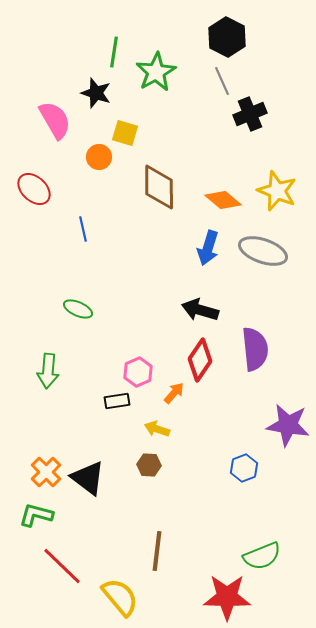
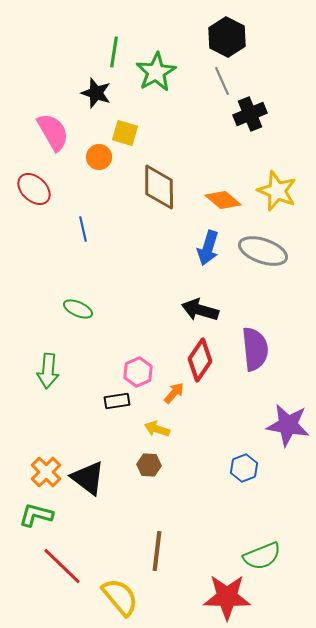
pink semicircle: moved 2 px left, 12 px down
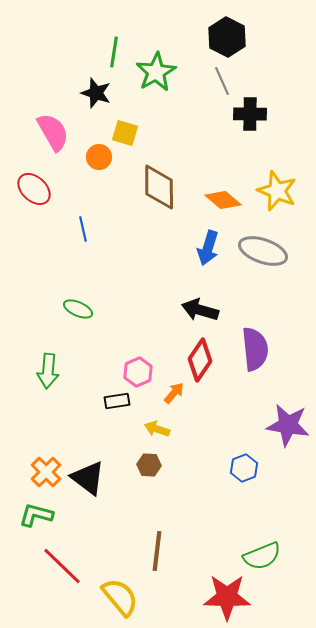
black cross: rotated 24 degrees clockwise
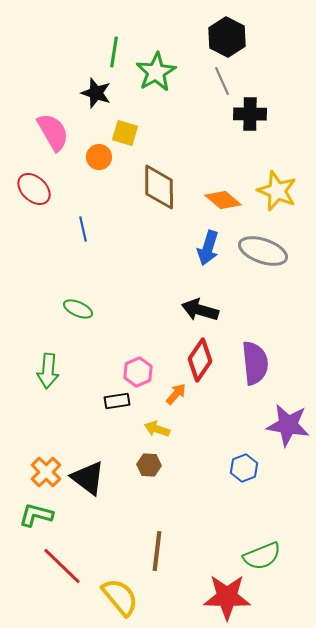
purple semicircle: moved 14 px down
orange arrow: moved 2 px right, 1 px down
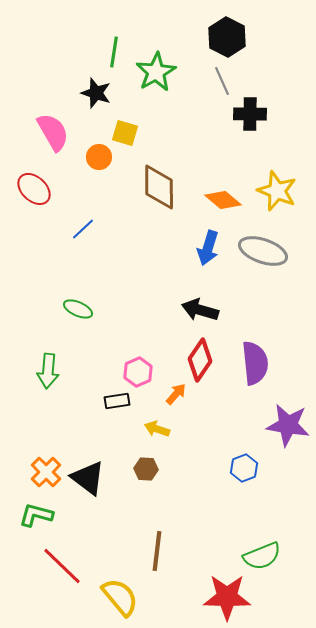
blue line: rotated 60 degrees clockwise
brown hexagon: moved 3 px left, 4 px down
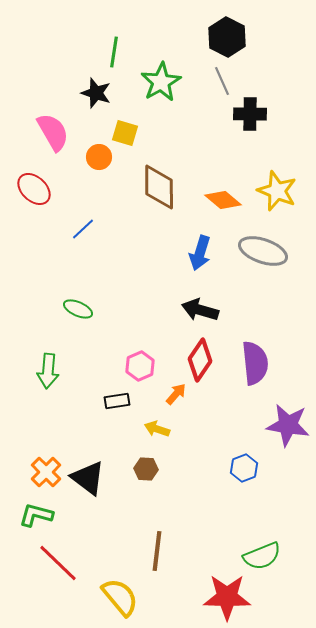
green star: moved 5 px right, 10 px down
blue arrow: moved 8 px left, 5 px down
pink hexagon: moved 2 px right, 6 px up
red line: moved 4 px left, 3 px up
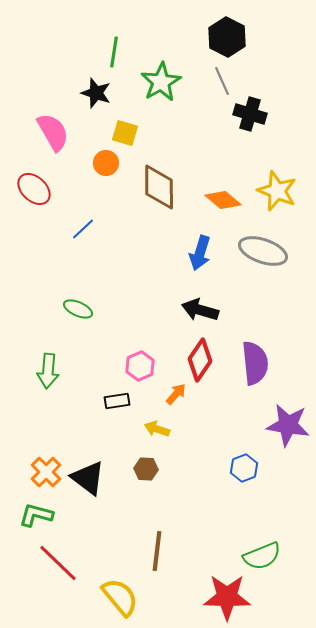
black cross: rotated 16 degrees clockwise
orange circle: moved 7 px right, 6 px down
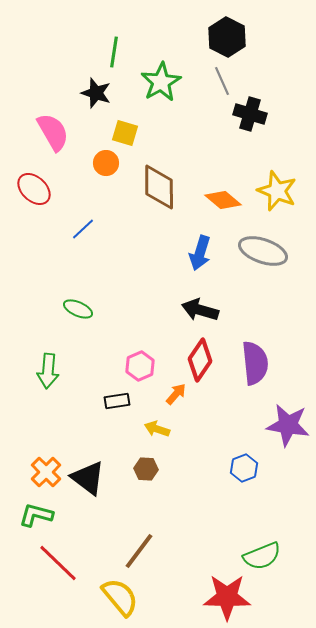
brown line: moved 18 px left; rotated 30 degrees clockwise
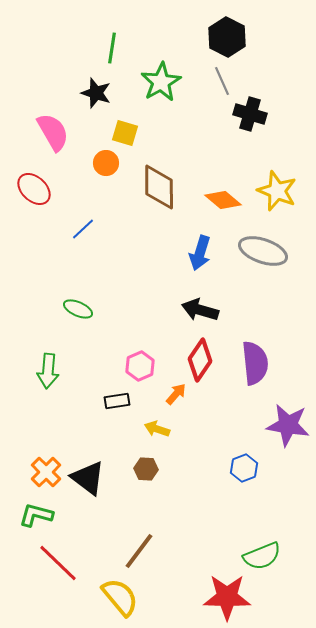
green line: moved 2 px left, 4 px up
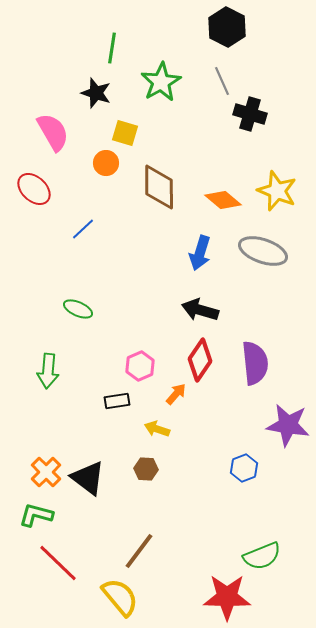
black hexagon: moved 10 px up
